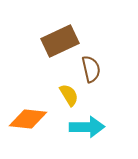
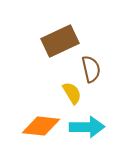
yellow semicircle: moved 3 px right, 2 px up
orange diamond: moved 13 px right, 7 px down
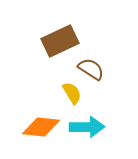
brown semicircle: rotated 44 degrees counterclockwise
orange diamond: moved 1 px down
